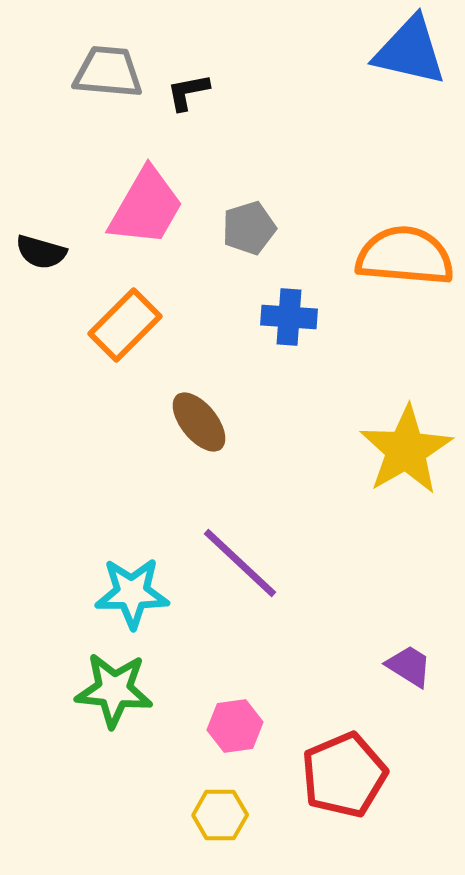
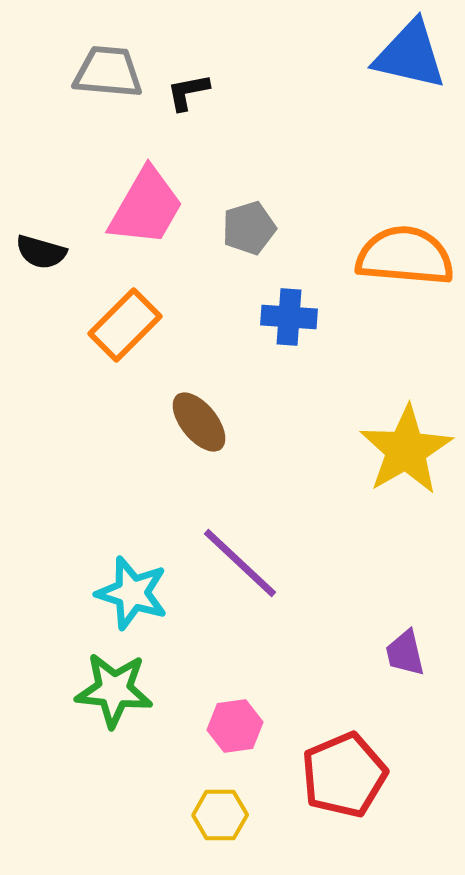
blue triangle: moved 4 px down
cyan star: rotated 18 degrees clockwise
purple trapezoid: moved 4 px left, 13 px up; rotated 135 degrees counterclockwise
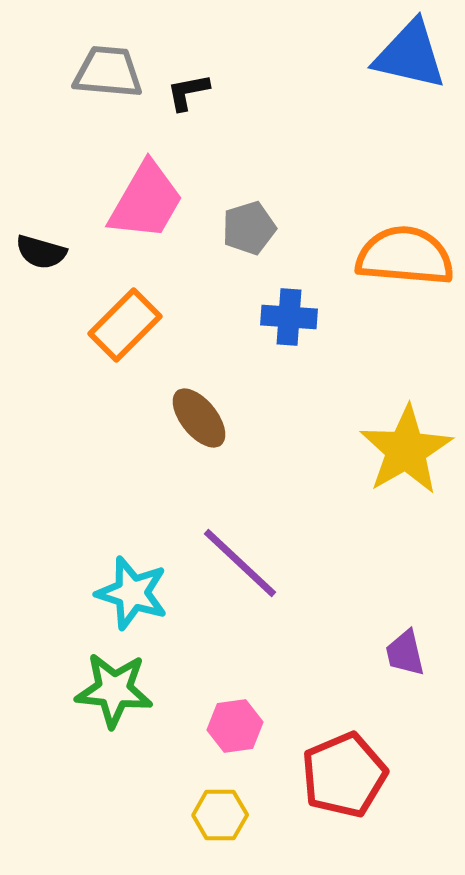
pink trapezoid: moved 6 px up
brown ellipse: moved 4 px up
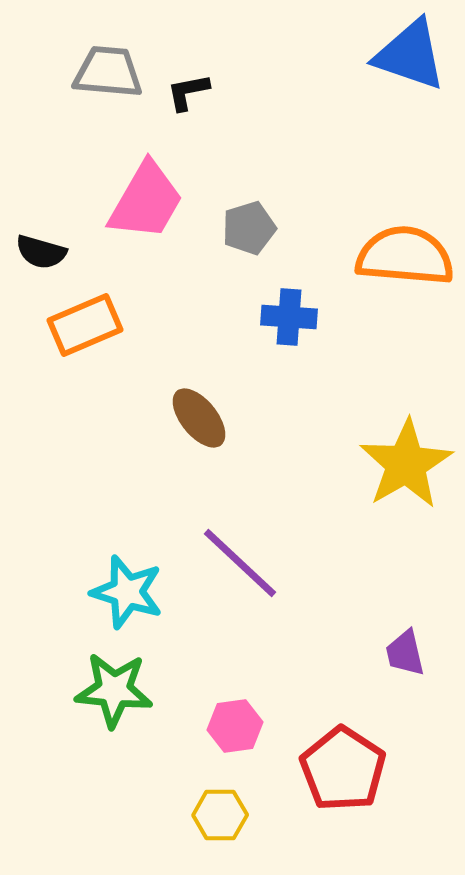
blue triangle: rotated 6 degrees clockwise
orange rectangle: moved 40 px left; rotated 22 degrees clockwise
yellow star: moved 14 px down
cyan star: moved 5 px left, 1 px up
red pentagon: moved 1 px left, 6 px up; rotated 16 degrees counterclockwise
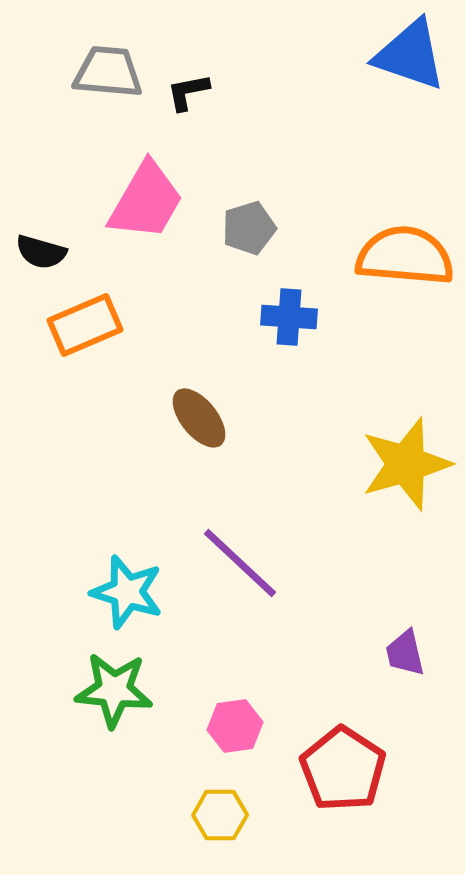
yellow star: rotated 14 degrees clockwise
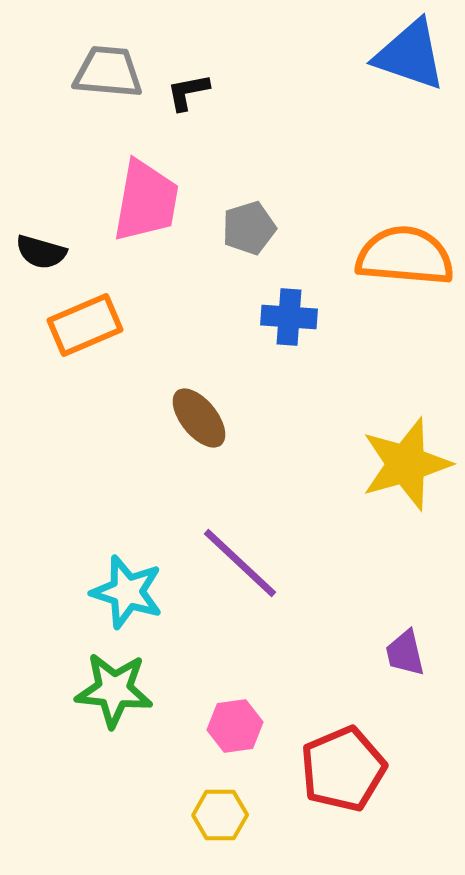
pink trapezoid: rotated 20 degrees counterclockwise
red pentagon: rotated 16 degrees clockwise
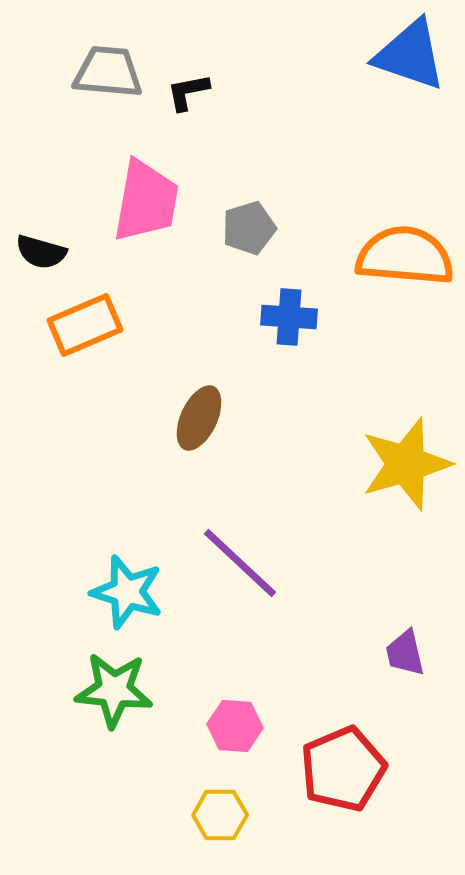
brown ellipse: rotated 64 degrees clockwise
pink hexagon: rotated 12 degrees clockwise
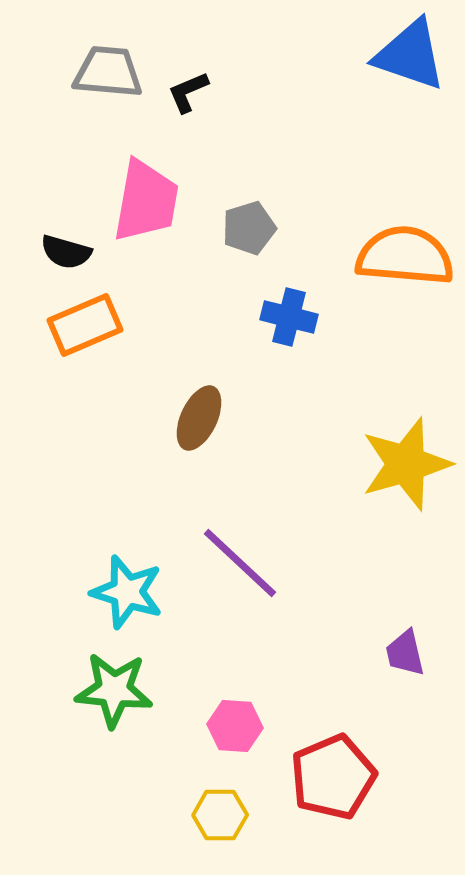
black L-shape: rotated 12 degrees counterclockwise
black semicircle: moved 25 px right
blue cross: rotated 10 degrees clockwise
red pentagon: moved 10 px left, 8 px down
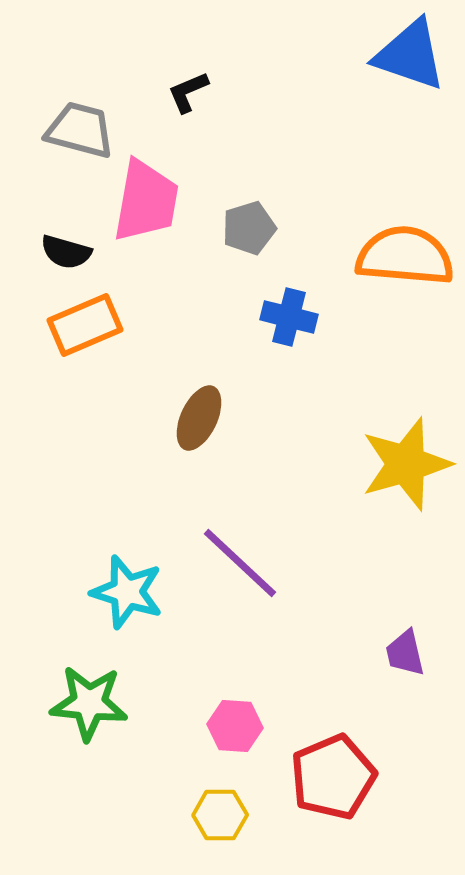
gray trapezoid: moved 28 px left, 58 px down; rotated 10 degrees clockwise
green star: moved 25 px left, 13 px down
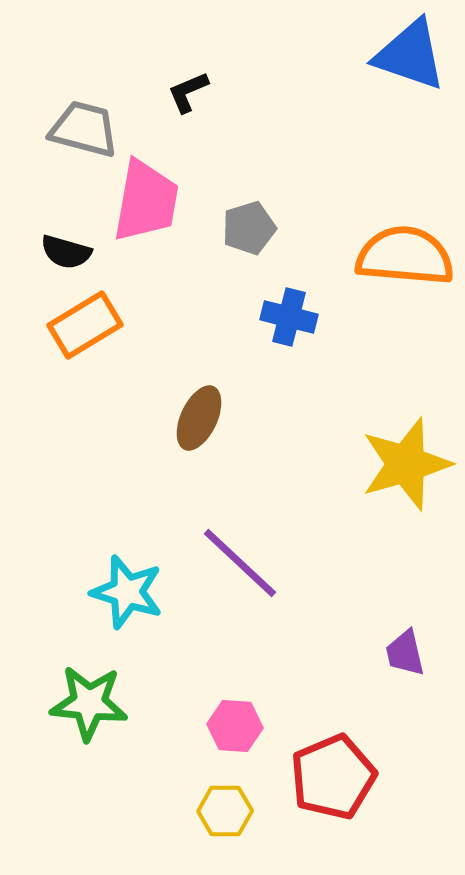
gray trapezoid: moved 4 px right, 1 px up
orange rectangle: rotated 8 degrees counterclockwise
yellow hexagon: moved 5 px right, 4 px up
